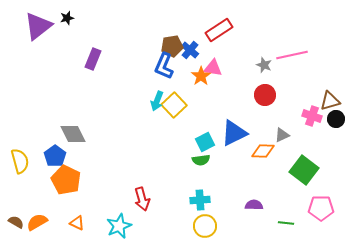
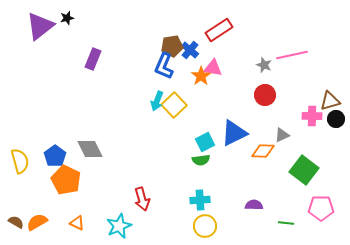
purple triangle: moved 2 px right
pink cross: rotated 18 degrees counterclockwise
gray diamond: moved 17 px right, 15 px down
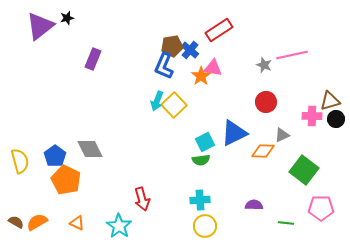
red circle: moved 1 px right, 7 px down
cyan star: rotated 15 degrees counterclockwise
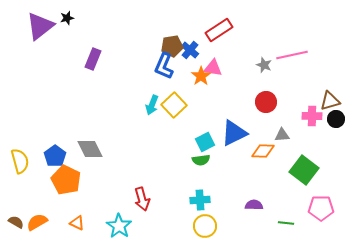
cyan arrow: moved 5 px left, 4 px down
gray triangle: rotated 21 degrees clockwise
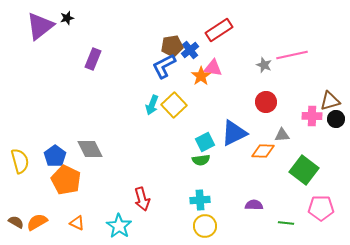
blue cross: rotated 12 degrees clockwise
blue L-shape: rotated 40 degrees clockwise
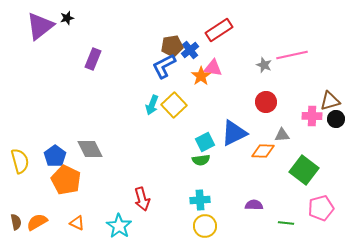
pink pentagon: rotated 15 degrees counterclockwise
brown semicircle: rotated 49 degrees clockwise
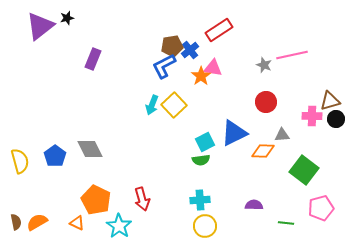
orange pentagon: moved 30 px right, 20 px down
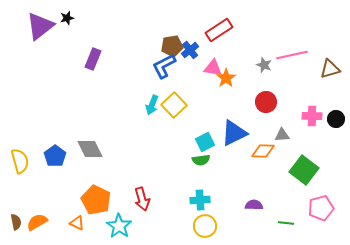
orange star: moved 25 px right, 2 px down
brown triangle: moved 32 px up
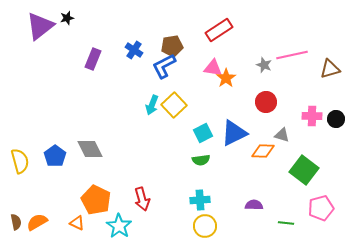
blue cross: moved 56 px left; rotated 18 degrees counterclockwise
gray triangle: rotated 21 degrees clockwise
cyan square: moved 2 px left, 9 px up
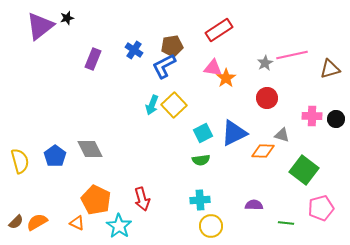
gray star: moved 1 px right, 2 px up; rotated 21 degrees clockwise
red circle: moved 1 px right, 4 px up
brown semicircle: rotated 56 degrees clockwise
yellow circle: moved 6 px right
